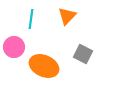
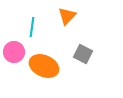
cyan line: moved 1 px right, 8 px down
pink circle: moved 5 px down
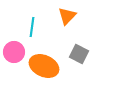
gray square: moved 4 px left
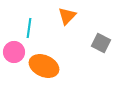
cyan line: moved 3 px left, 1 px down
gray square: moved 22 px right, 11 px up
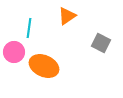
orange triangle: rotated 12 degrees clockwise
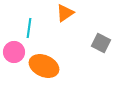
orange triangle: moved 2 px left, 3 px up
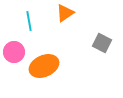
cyan line: moved 7 px up; rotated 18 degrees counterclockwise
gray square: moved 1 px right
orange ellipse: rotated 48 degrees counterclockwise
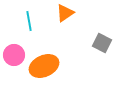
pink circle: moved 3 px down
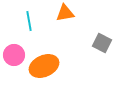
orange triangle: rotated 24 degrees clockwise
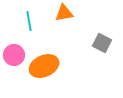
orange triangle: moved 1 px left
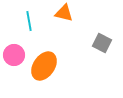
orange triangle: rotated 24 degrees clockwise
orange ellipse: rotated 32 degrees counterclockwise
